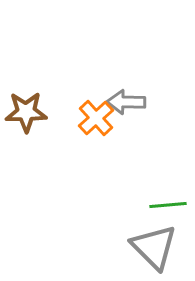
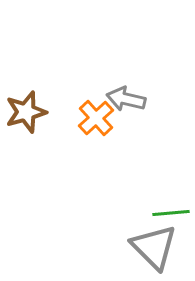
gray arrow: moved 3 px up; rotated 12 degrees clockwise
brown star: rotated 15 degrees counterclockwise
green line: moved 3 px right, 8 px down
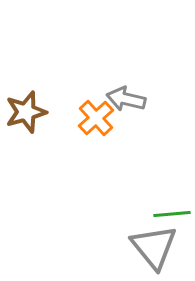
green line: moved 1 px right, 1 px down
gray triangle: rotated 6 degrees clockwise
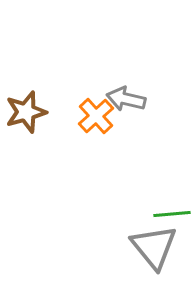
orange cross: moved 2 px up
